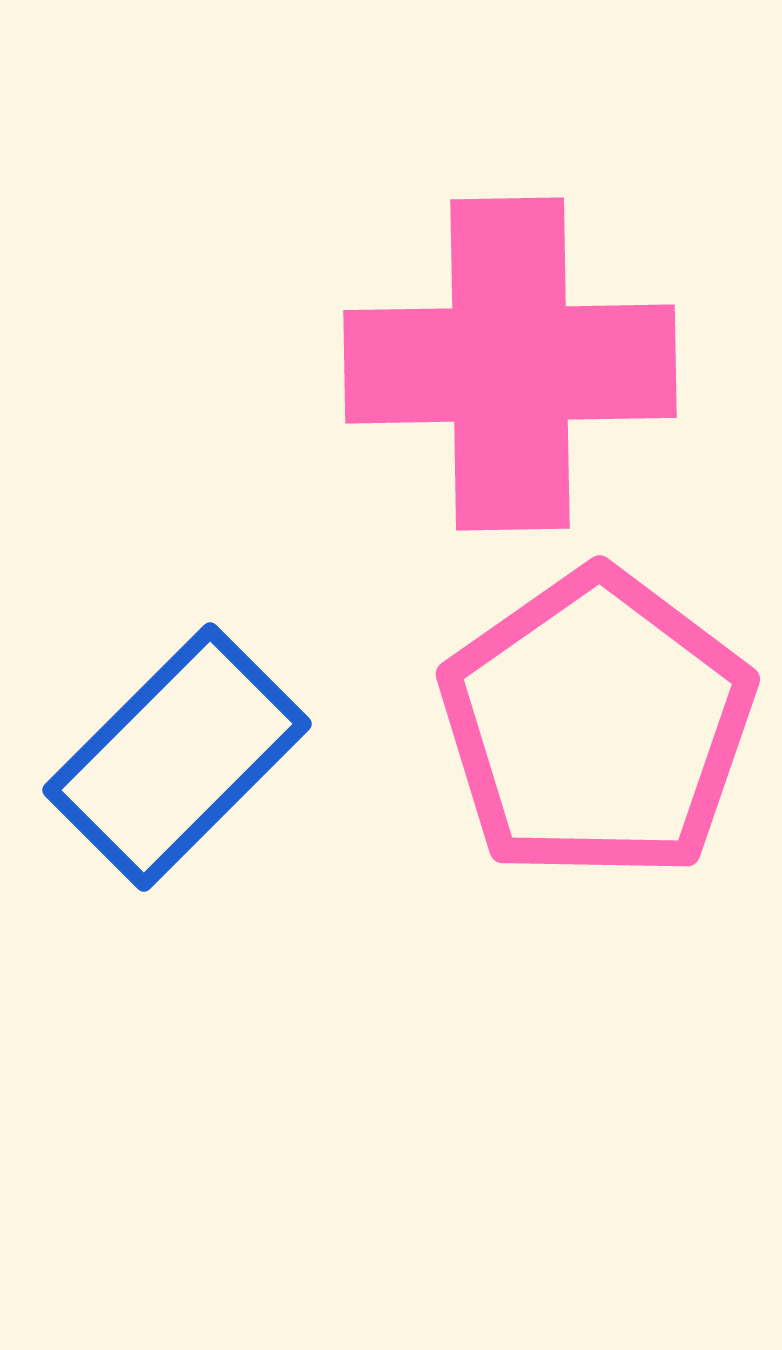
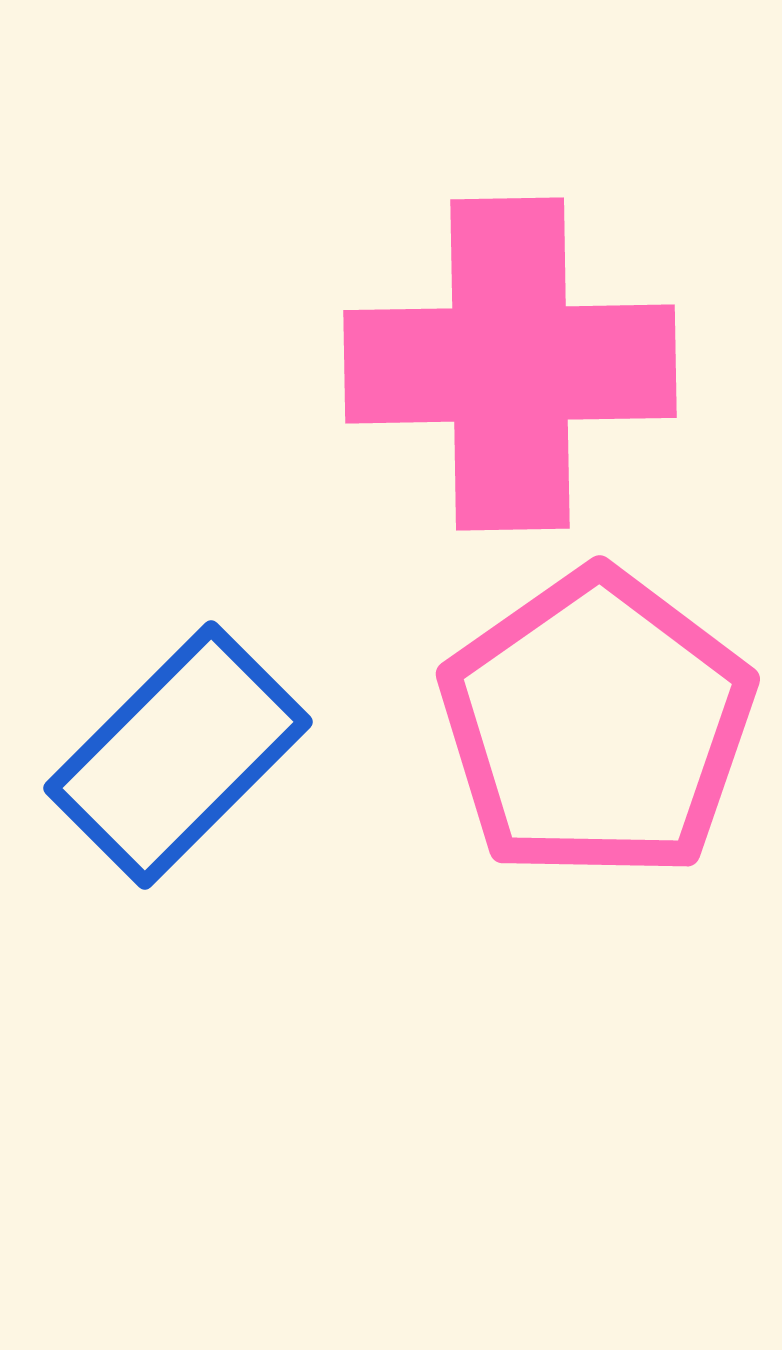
blue rectangle: moved 1 px right, 2 px up
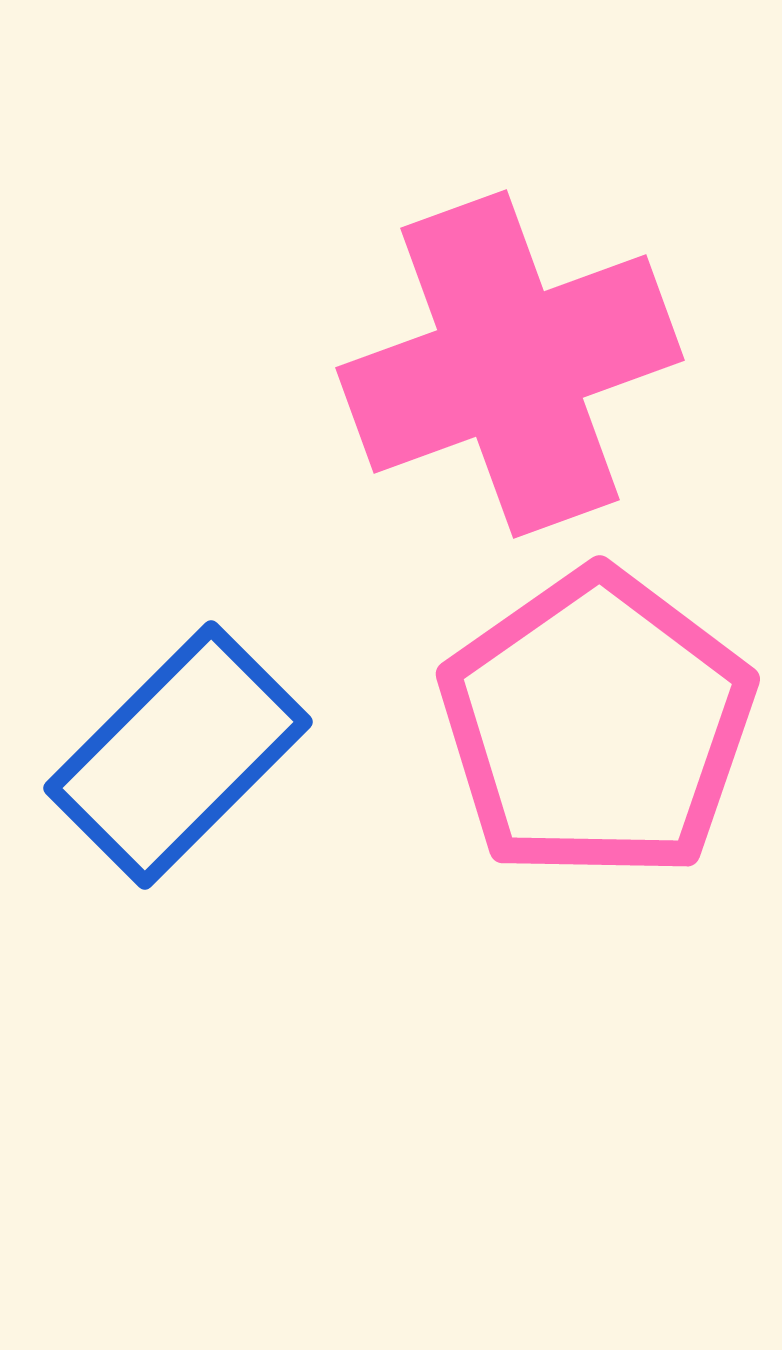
pink cross: rotated 19 degrees counterclockwise
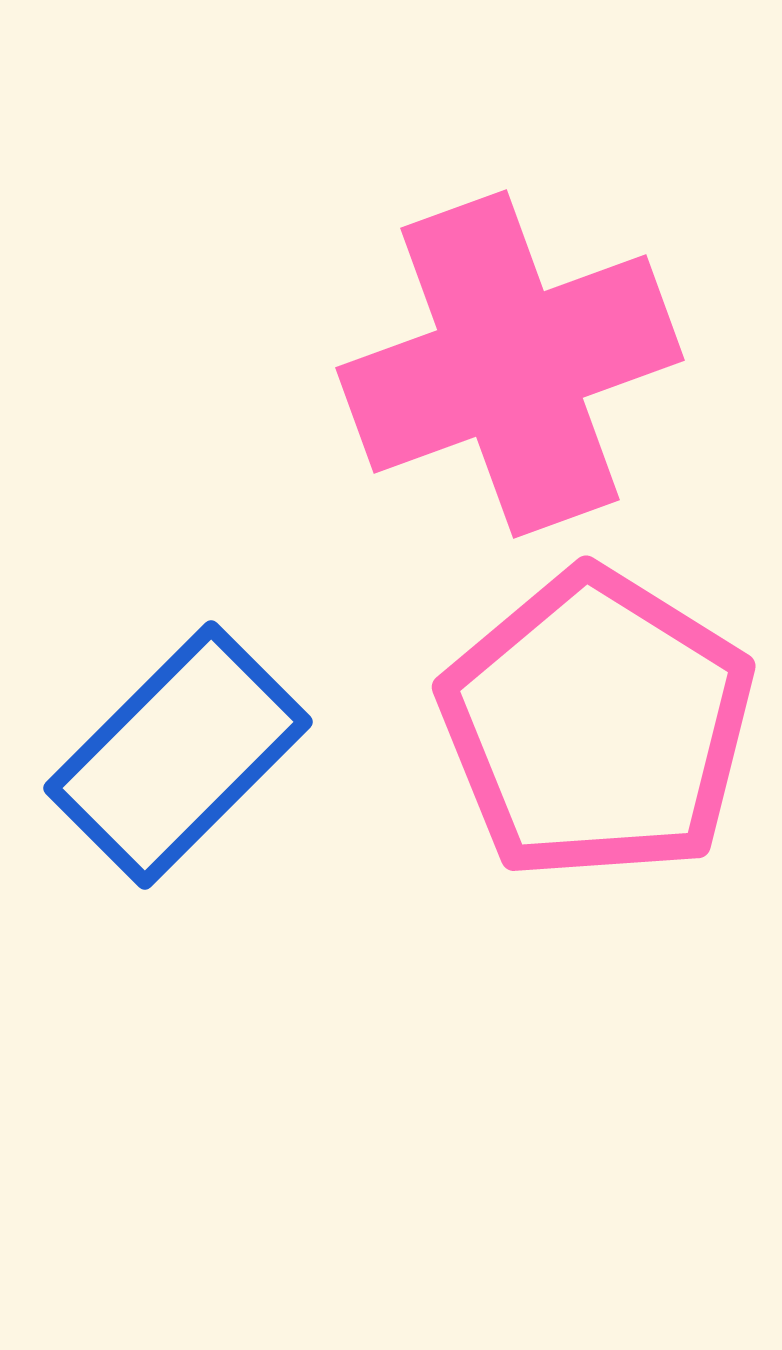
pink pentagon: rotated 5 degrees counterclockwise
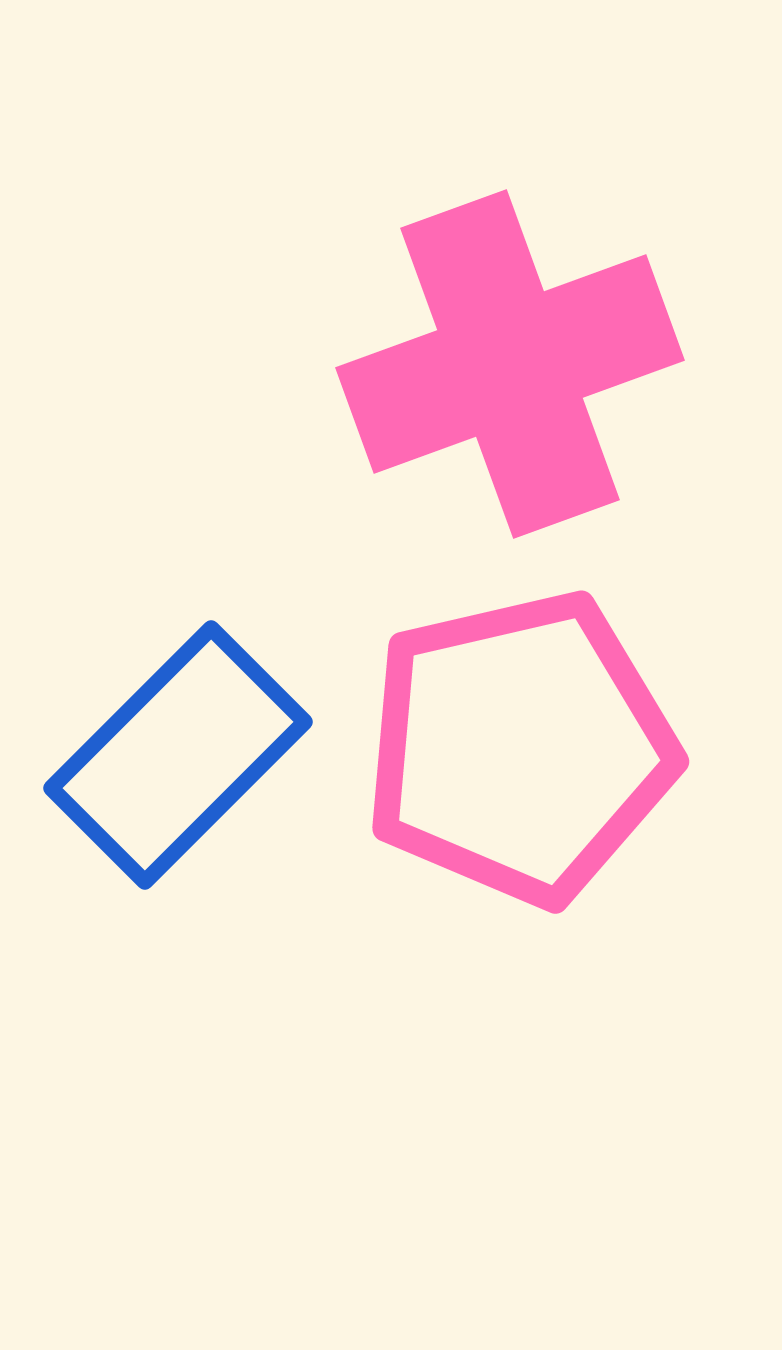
pink pentagon: moved 77 px left, 23 px down; rotated 27 degrees clockwise
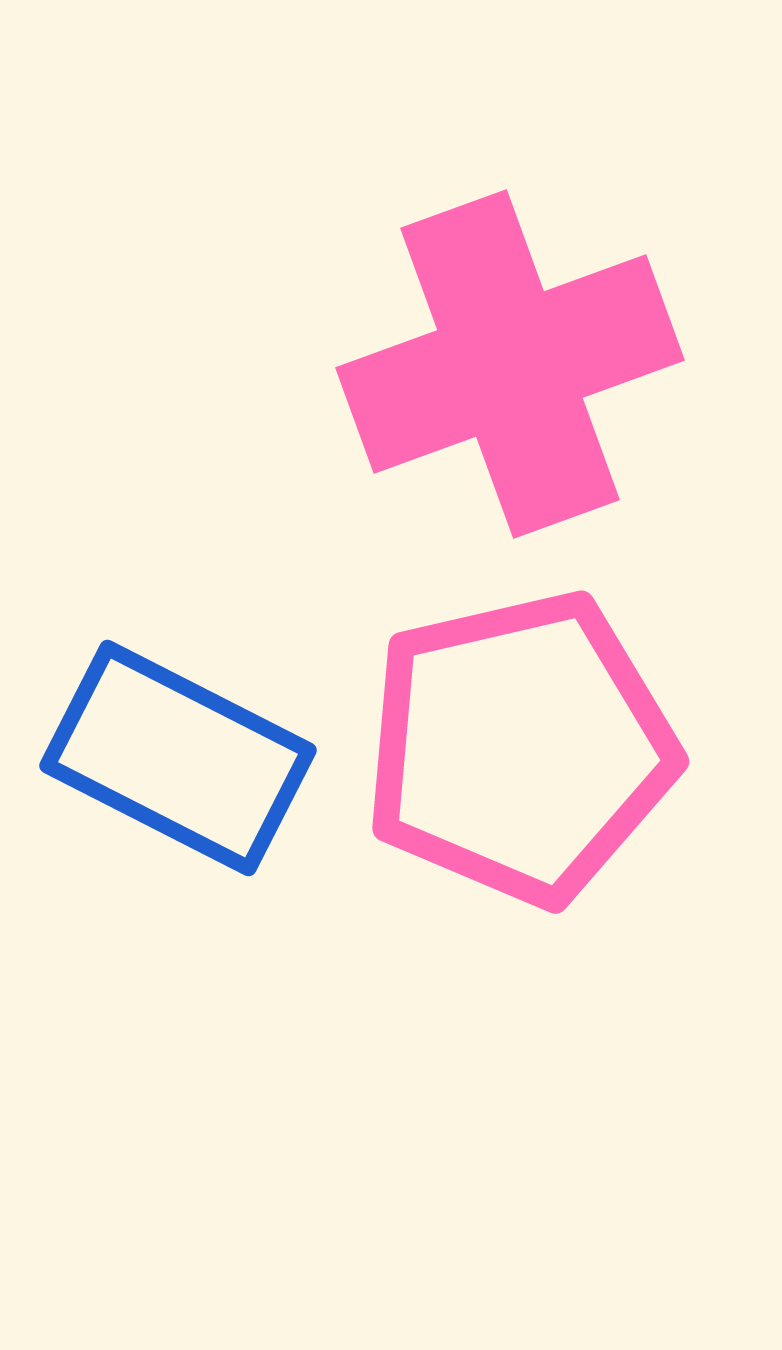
blue rectangle: moved 3 px down; rotated 72 degrees clockwise
